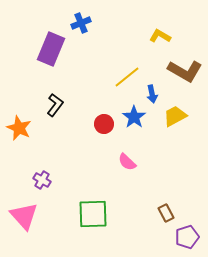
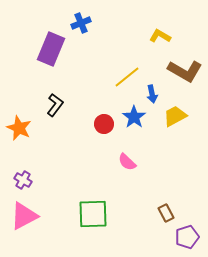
purple cross: moved 19 px left
pink triangle: rotated 44 degrees clockwise
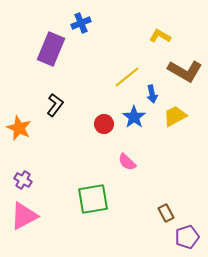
green square: moved 15 px up; rotated 8 degrees counterclockwise
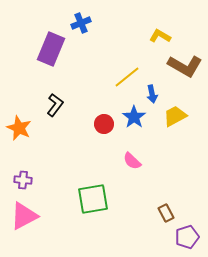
brown L-shape: moved 5 px up
pink semicircle: moved 5 px right, 1 px up
purple cross: rotated 24 degrees counterclockwise
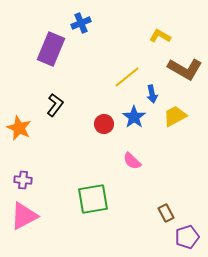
brown L-shape: moved 3 px down
